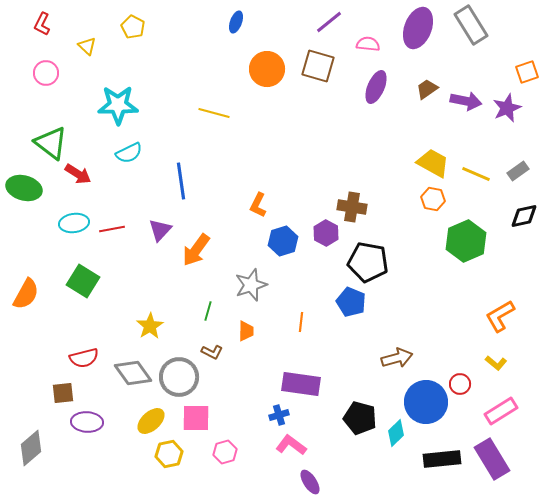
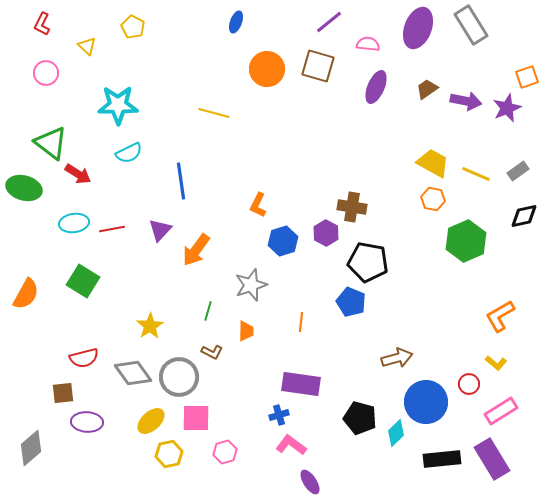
orange square at (527, 72): moved 5 px down
red circle at (460, 384): moved 9 px right
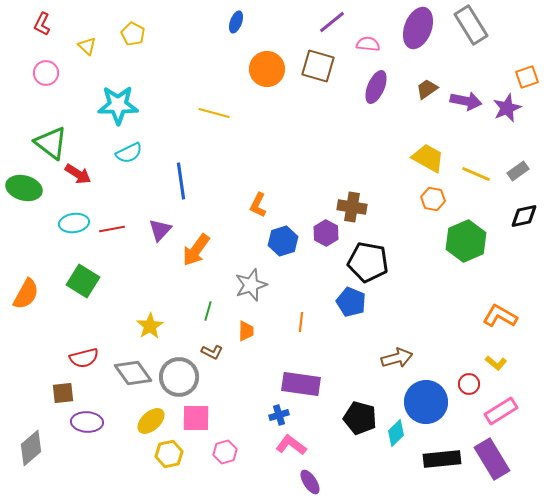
purple line at (329, 22): moved 3 px right
yellow pentagon at (133, 27): moved 7 px down
yellow trapezoid at (433, 163): moved 5 px left, 5 px up
orange L-shape at (500, 316): rotated 60 degrees clockwise
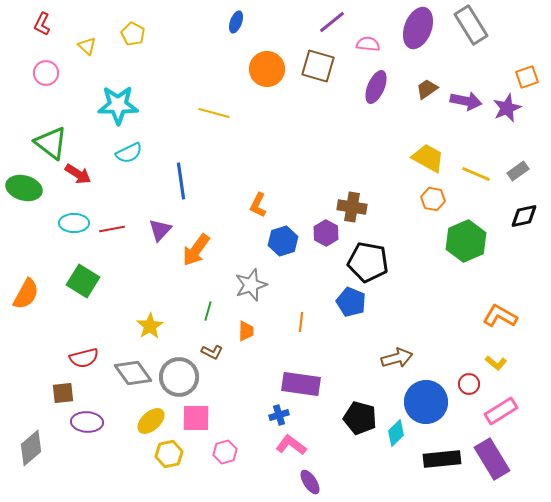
cyan ellipse at (74, 223): rotated 8 degrees clockwise
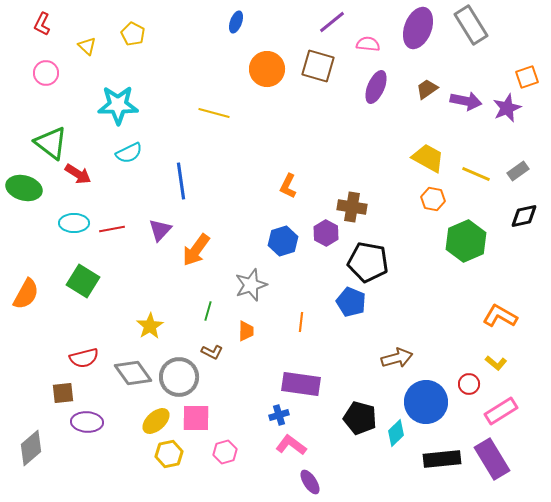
orange L-shape at (258, 205): moved 30 px right, 19 px up
yellow ellipse at (151, 421): moved 5 px right
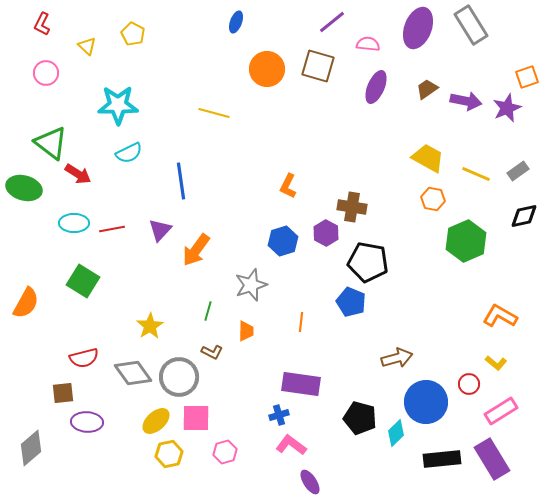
orange semicircle at (26, 294): moved 9 px down
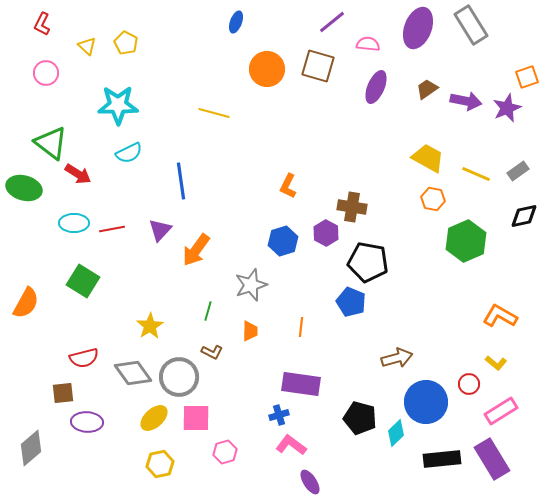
yellow pentagon at (133, 34): moved 7 px left, 9 px down
orange line at (301, 322): moved 5 px down
orange trapezoid at (246, 331): moved 4 px right
yellow ellipse at (156, 421): moved 2 px left, 3 px up
yellow hexagon at (169, 454): moved 9 px left, 10 px down
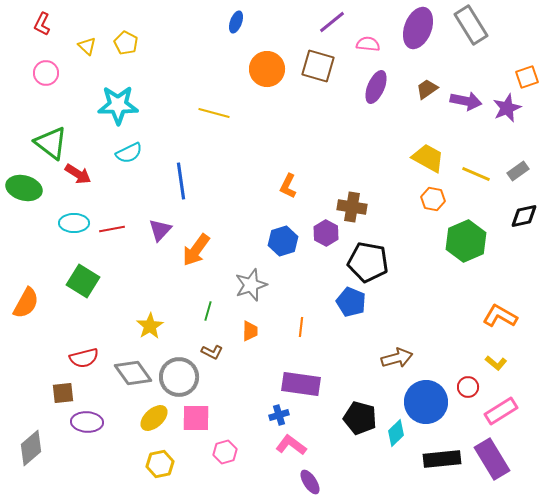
red circle at (469, 384): moved 1 px left, 3 px down
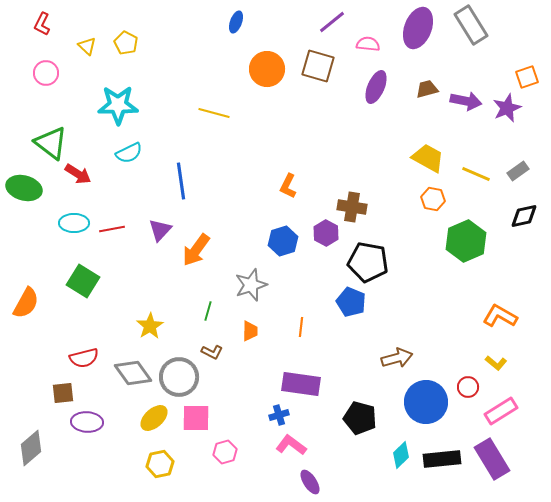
brown trapezoid at (427, 89): rotated 20 degrees clockwise
cyan diamond at (396, 433): moved 5 px right, 22 px down
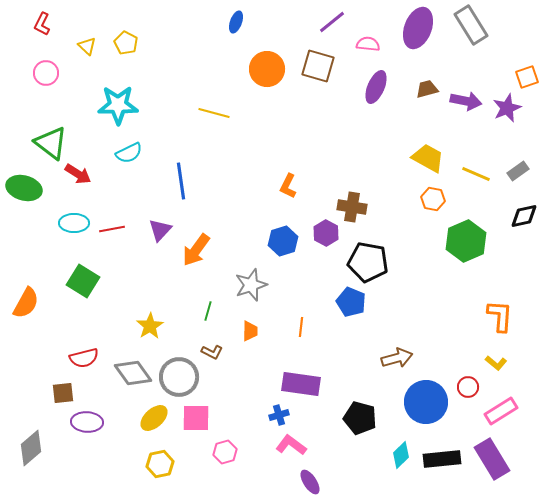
orange L-shape at (500, 316): rotated 64 degrees clockwise
